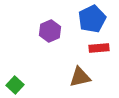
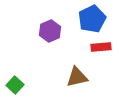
red rectangle: moved 2 px right, 1 px up
brown triangle: moved 3 px left
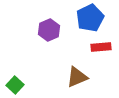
blue pentagon: moved 2 px left, 1 px up
purple hexagon: moved 1 px left, 1 px up
brown triangle: rotated 10 degrees counterclockwise
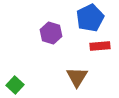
purple hexagon: moved 2 px right, 3 px down; rotated 20 degrees counterclockwise
red rectangle: moved 1 px left, 1 px up
brown triangle: rotated 35 degrees counterclockwise
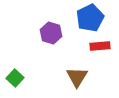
green square: moved 7 px up
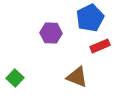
purple hexagon: rotated 15 degrees counterclockwise
red rectangle: rotated 18 degrees counterclockwise
brown triangle: rotated 40 degrees counterclockwise
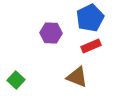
red rectangle: moved 9 px left
green square: moved 1 px right, 2 px down
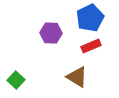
brown triangle: rotated 10 degrees clockwise
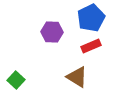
blue pentagon: moved 1 px right
purple hexagon: moved 1 px right, 1 px up
